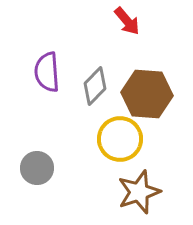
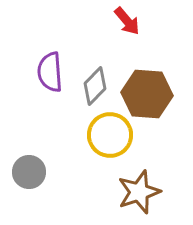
purple semicircle: moved 3 px right
yellow circle: moved 10 px left, 4 px up
gray circle: moved 8 px left, 4 px down
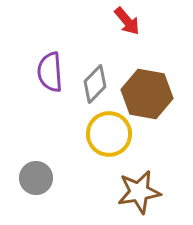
gray diamond: moved 2 px up
brown hexagon: rotated 6 degrees clockwise
yellow circle: moved 1 px left, 1 px up
gray circle: moved 7 px right, 6 px down
brown star: rotated 9 degrees clockwise
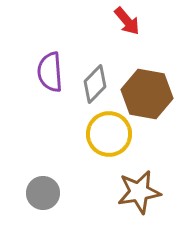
gray circle: moved 7 px right, 15 px down
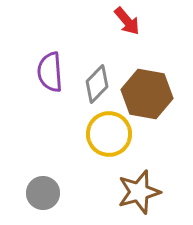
gray diamond: moved 2 px right
brown star: rotated 6 degrees counterclockwise
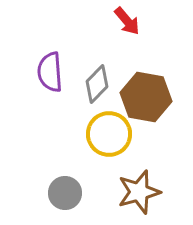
brown hexagon: moved 1 px left, 3 px down
gray circle: moved 22 px right
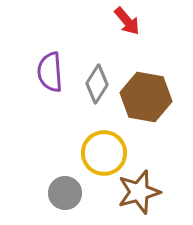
gray diamond: rotated 12 degrees counterclockwise
yellow circle: moved 5 px left, 19 px down
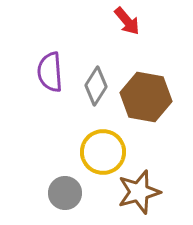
gray diamond: moved 1 px left, 2 px down
yellow circle: moved 1 px left, 1 px up
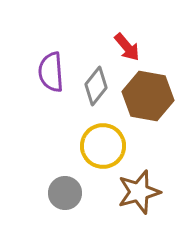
red arrow: moved 26 px down
purple semicircle: moved 1 px right
gray diamond: rotated 6 degrees clockwise
brown hexagon: moved 2 px right, 1 px up
yellow circle: moved 6 px up
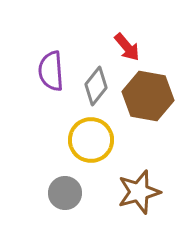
purple semicircle: moved 1 px up
yellow circle: moved 12 px left, 6 px up
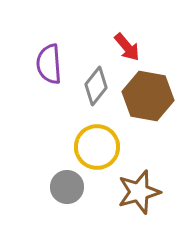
purple semicircle: moved 2 px left, 7 px up
yellow circle: moved 6 px right, 7 px down
gray circle: moved 2 px right, 6 px up
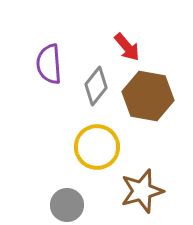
gray circle: moved 18 px down
brown star: moved 3 px right, 1 px up
